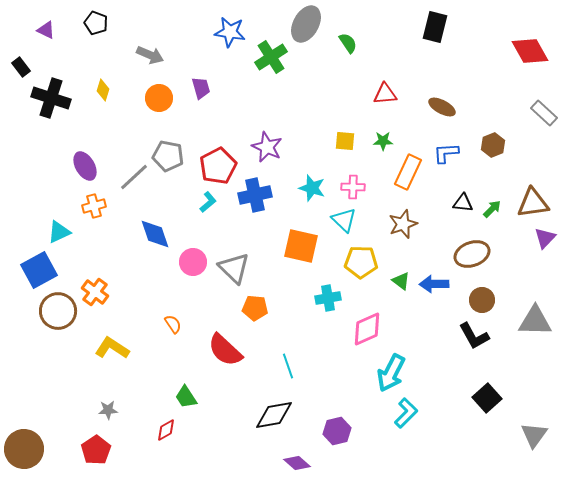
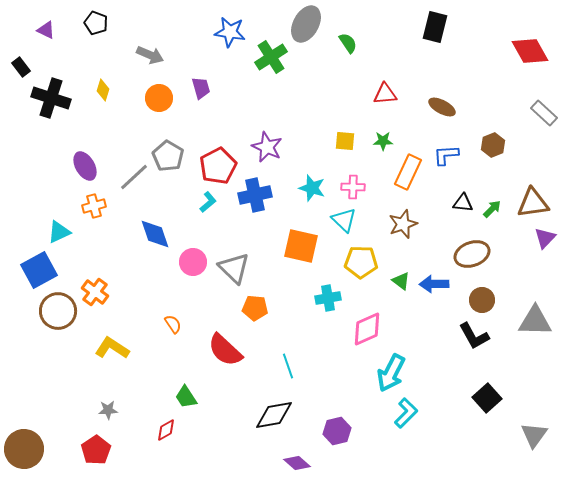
blue L-shape at (446, 153): moved 2 px down
gray pentagon at (168, 156): rotated 20 degrees clockwise
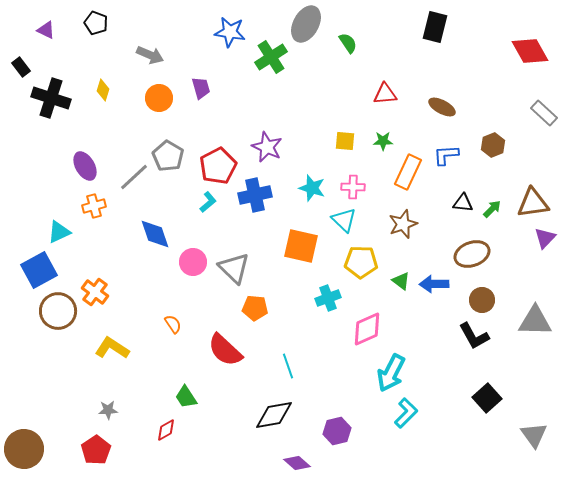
cyan cross at (328, 298): rotated 10 degrees counterclockwise
gray triangle at (534, 435): rotated 12 degrees counterclockwise
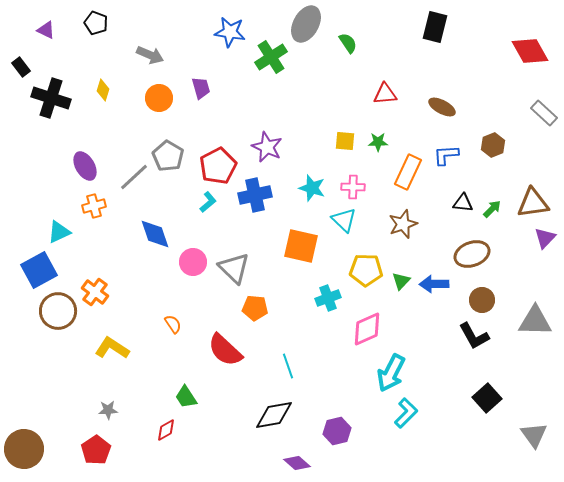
green star at (383, 141): moved 5 px left, 1 px down
yellow pentagon at (361, 262): moved 5 px right, 8 px down
green triangle at (401, 281): rotated 36 degrees clockwise
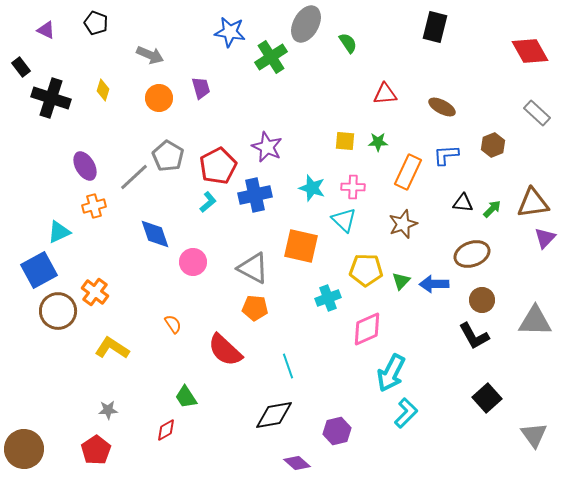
gray rectangle at (544, 113): moved 7 px left
gray triangle at (234, 268): moved 19 px right; rotated 16 degrees counterclockwise
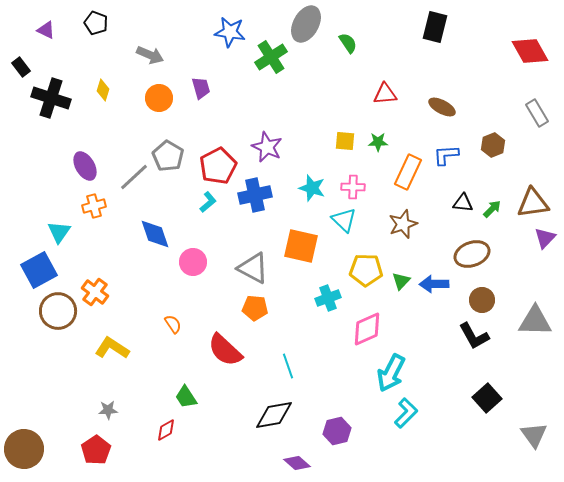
gray rectangle at (537, 113): rotated 16 degrees clockwise
cyan triangle at (59, 232): rotated 30 degrees counterclockwise
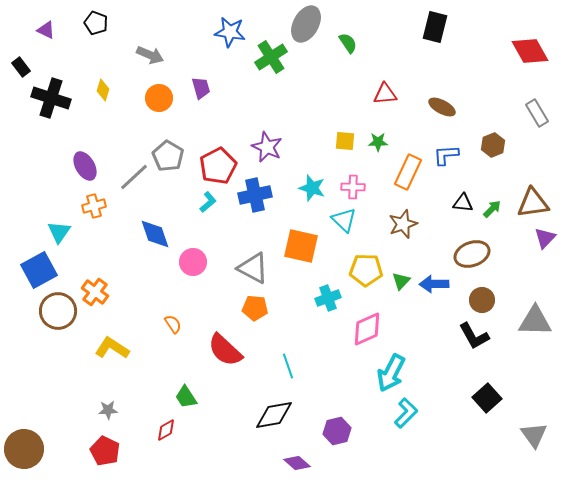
red pentagon at (96, 450): moved 9 px right, 1 px down; rotated 12 degrees counterclockwise
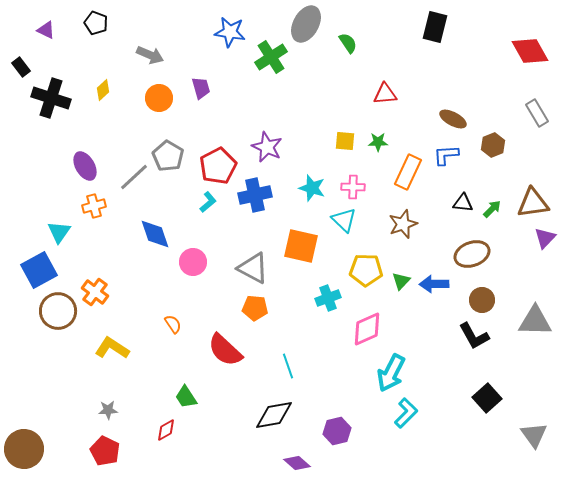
yellow diamond at (103, 90): rotated 30 degrees clockwise
brown ellipse at (442, 107): moved 11 px right, 12 px down
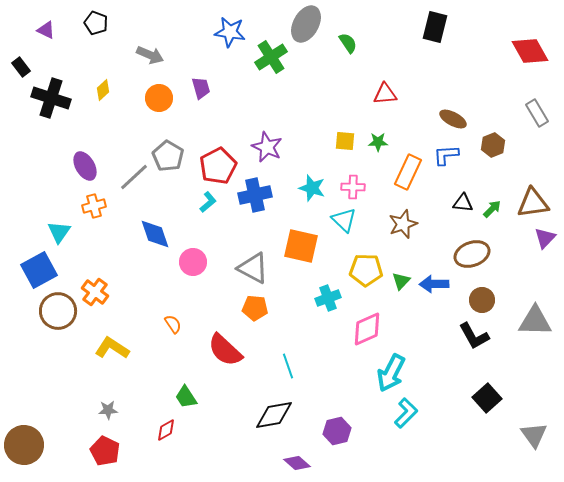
brown circle at (24, 449): moved 4 px up
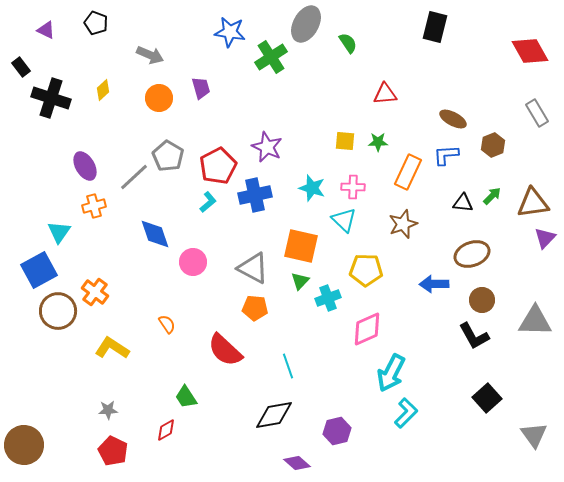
green arrow at (492, 209): moved 13 px up
green triangle at (401, 281): moved 101 px left
orange semicircle at (173, 324): moved 6 px left
red pentagon at (105, 451): moved 8 px right
